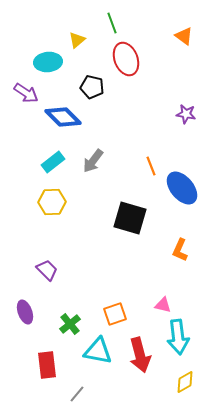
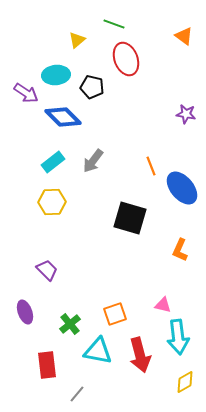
green line: moved 2 px right, 1 px down; rotated 50 degrees counterclockwise
cyan ellipse: moved 8 px right, 13 px down
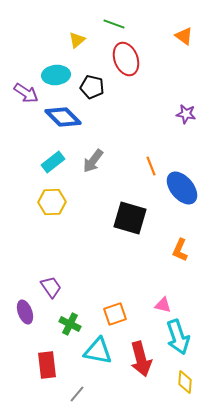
purple trapezoid: moved 4 px right, 17 px down; rotated 10 degrees clockwise
green cross: rotated 25 degrees counterclockwise
cyan arrow: rotated 12 degrees counterclockwise
red arrow: moved 1 px right, 4 px down
yellow diamond: rotated 55 degrees counterclockwise
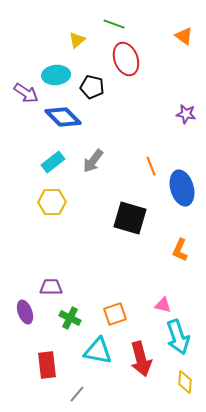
blue ellipse: rotated 24 degrees clockwise
purple trapezoid: rotated 55 degrees counterclockwise
green cross: moved 6 px up
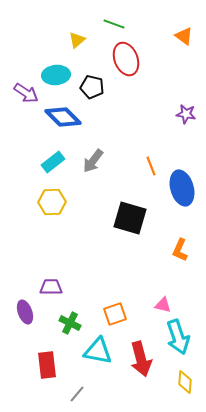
green cross: moved 5 px down
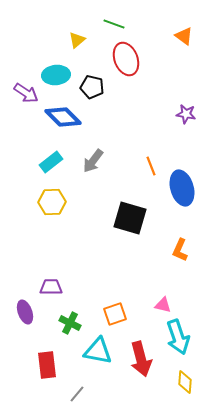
cyan rectangle: moved 2 px left
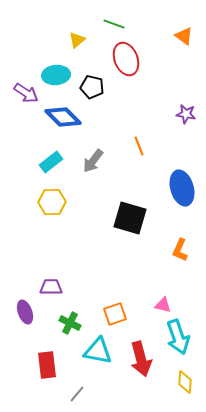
orange line: moved 12 px left, 20 px up
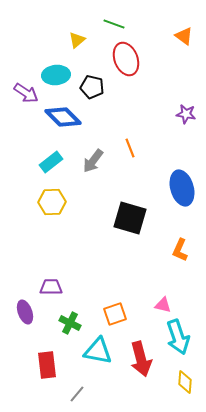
orange line: moved 9 px left, 2 px down
